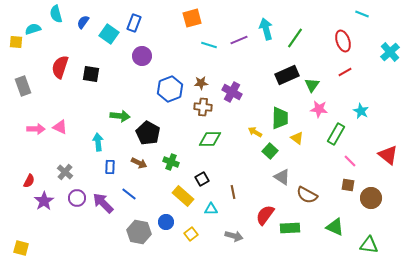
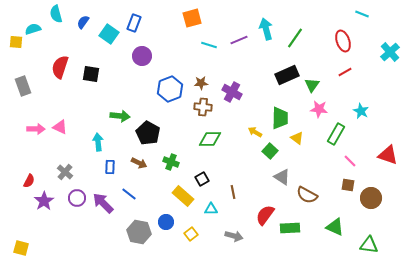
red triangle at (388, 155): rotated 20 degrees counterclockwise
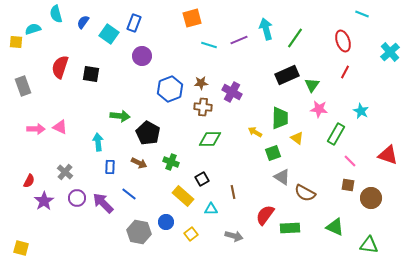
red line at (345, 72): rotated 32 degrees counterclockwise
green square at (270, 151): moved 3 px right, 2 px down; rotated 28 degrees clockwise
brown semicircle at (307, 195): moved 2 px left, 2 px up
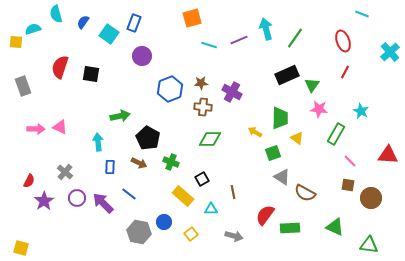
green arrow at (120, 116): rotated 18 degrees counterclockwise
black pentagon at (148, 133): moved 5 px down
red triangle at (388, 155): rotated 15 degrees counterclockwise
blue circle at (166, 222): moved 2 px left
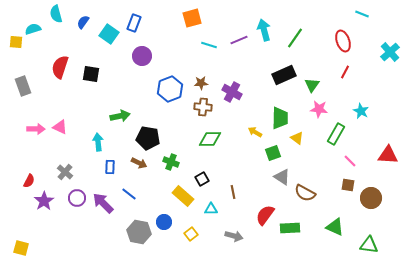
cyan arrow at (266, 29): moved 2 px left, 1 px down
black rectangle at (287, 75): moved 3 px left
black pentagon at (148, 138): rotated 20 degrees counterclockwise
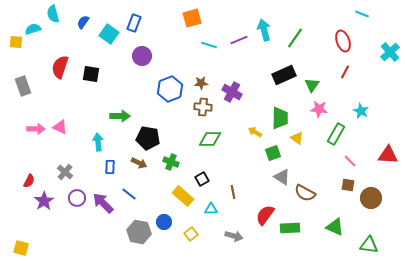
cyan semicircle at (56, 14): moved 3 px left
green arrow at (120, 116): rotated 12 degrees clockwise
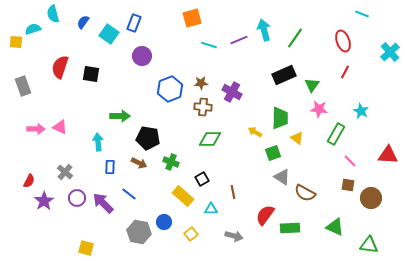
yellow square at (21, 248): moved 65 px right
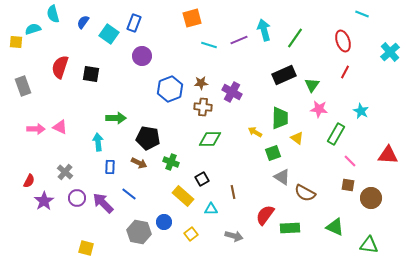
green arrow at (120, 116): moved 4 px left, 2 px down
